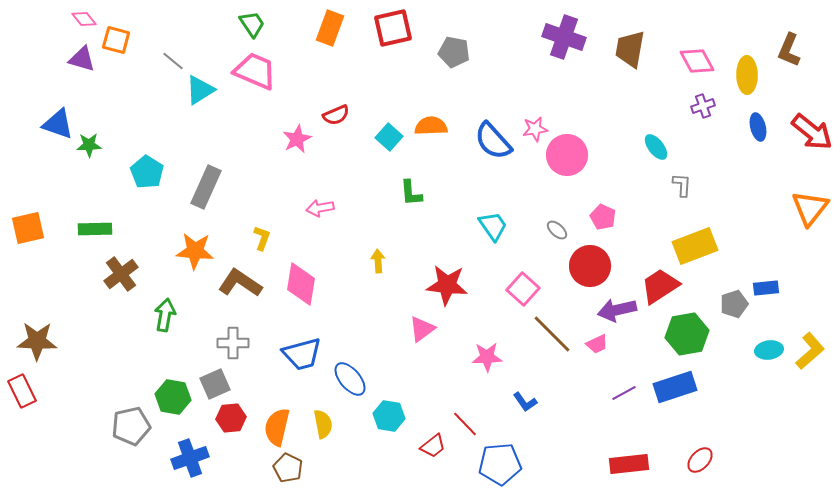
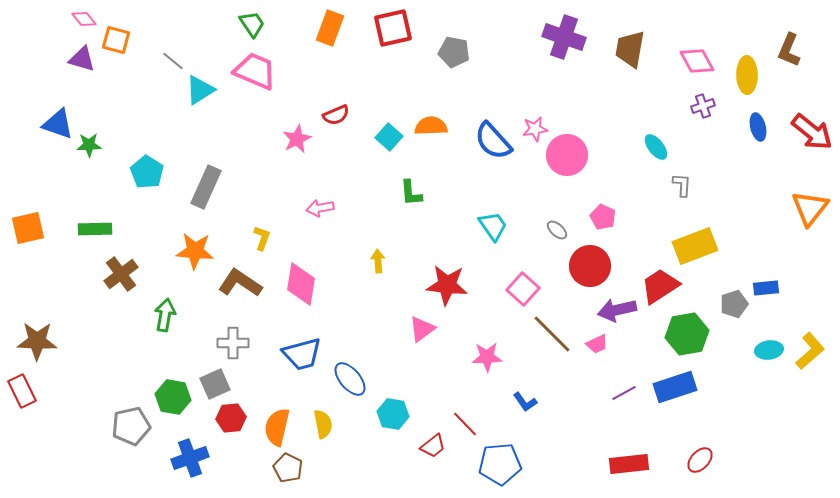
cyan hexagon at (389, 416): moved 4 px right, 2 px up
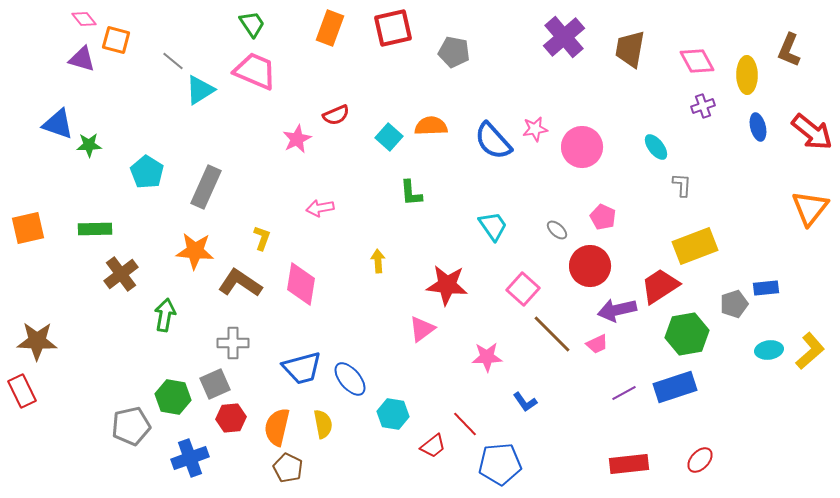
purple cross at (564, 37): rotated 30 degrees clockwise
pink circle at (567, 155): moved 15 px right, 8 px up
blue trapezoid at (302, 354): moved 14 px down
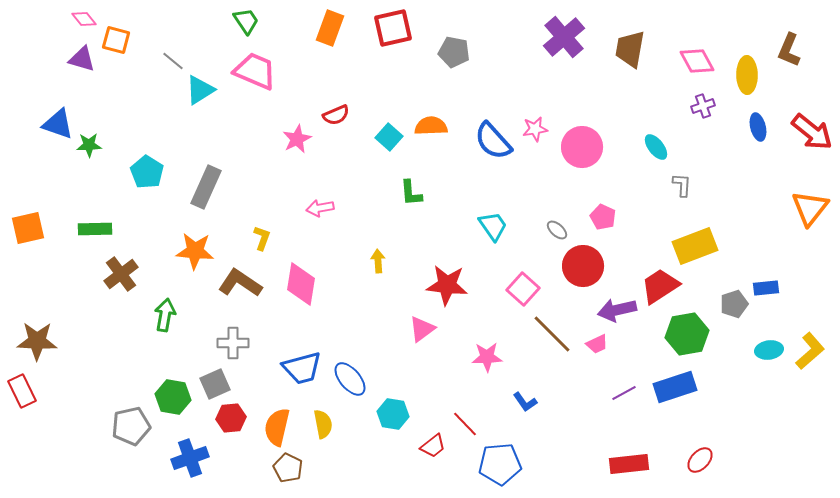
green trapezoid at (252, 24): moved 6 px left, 3 px up
red circle at (590, 266): moved 7 px left
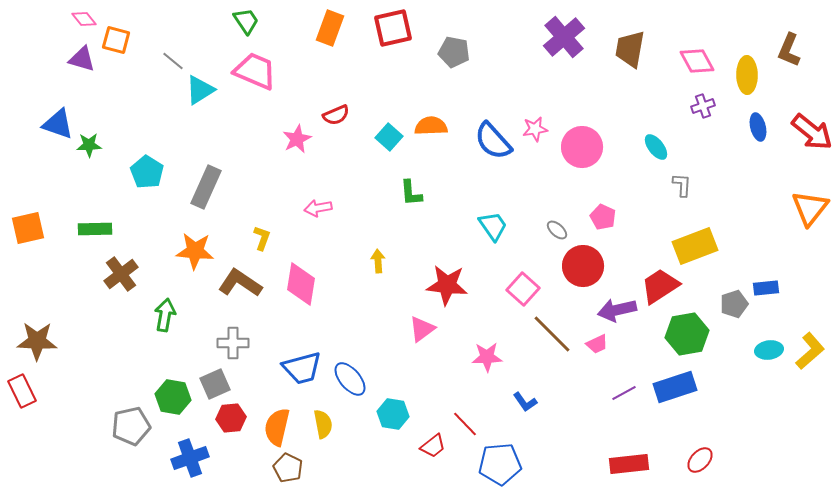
pink arrow at (320, 208): moved 2 px left
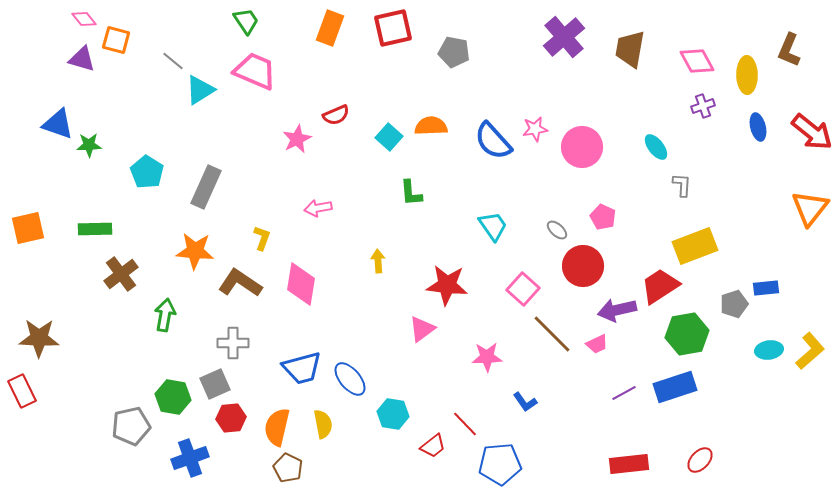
brown star at (37, 341): moved 2 px right, 3 px up
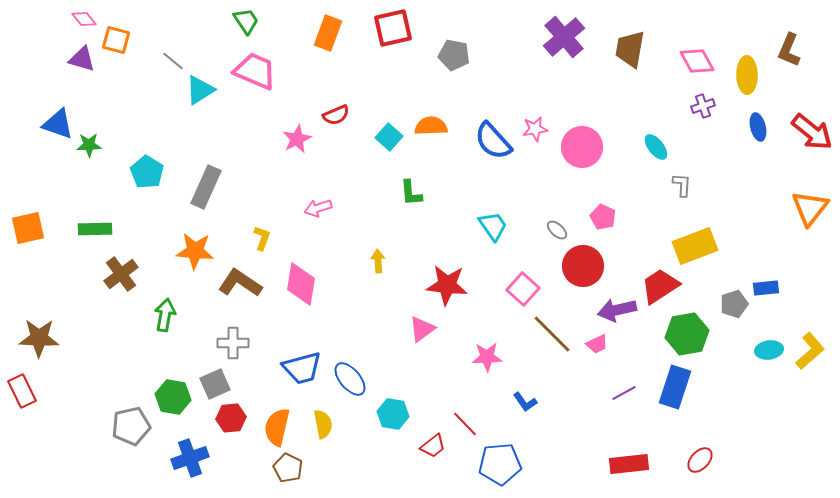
orange rectangle at (330, 28): moved 2 px left, 5 px down
gray pentagon at (454, 52): moved 3 px down
pink arrow at (318, 208): rotated 8 degrees counterclockwise
blue rectangle at (675, 387): rotated 54 degrees counterclockwise
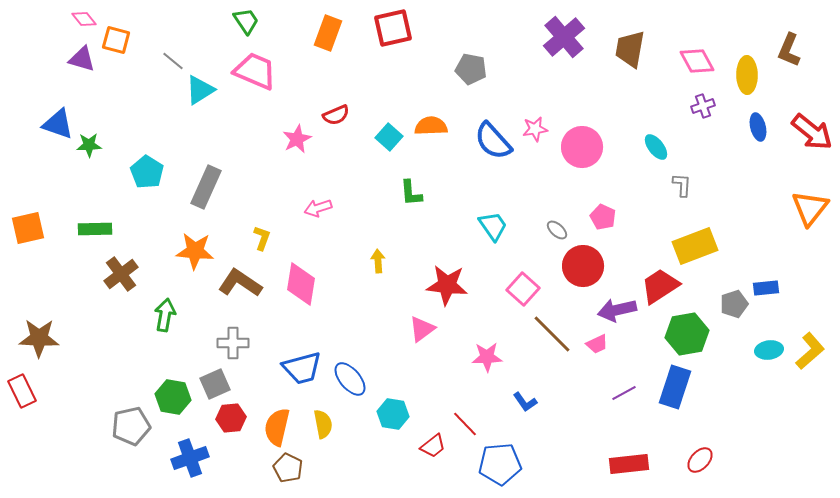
gray pentagon at (454, 55): moved 17 px right, 14 px down
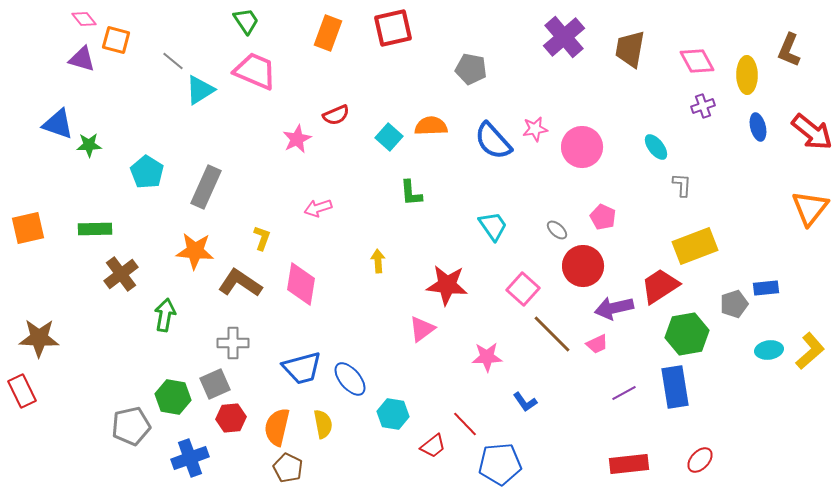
purple arrow at (617, 310): moved 3 px left, 2 px up
blue rectangle at (675, 387): rotated 27 degrees counterclockwise
